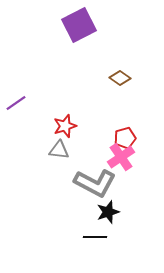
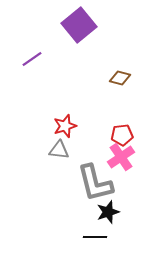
purple square: rotated 12 degrees counterclockwise
brown diamond: rotated 20 degrees counterclockwise
purple line: moved 16 px right, 44 px up
red pentagon: moved 3 px left, 3 px up; rotated 10 degrees clockwise
gray L-shape: rotated 48 degrees clockwise
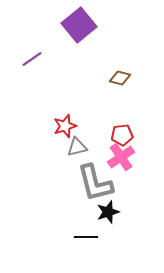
gray triangle: moved 18 px right, 3 px up; rotated 20 degrees counterclockwise
black line: moved 9 px left
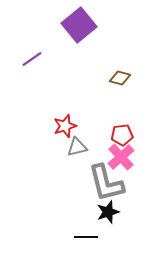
pink cross: rotated 8 degrees counterclockwise
gray L-shape: moved 11 px right
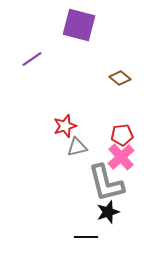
purple square: rotated 36 degrees counterclockwise
brown diamond: rotated 25 degrees clockwise
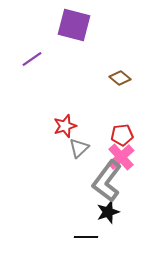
purple square: moved 5 px left
gray triangle: moved 2 px right, 1 px down; rotated 30 degrees counterclockwise
gray L-shape: moved 1 px right, 2 px up; rotated 51 degrees clockwise
